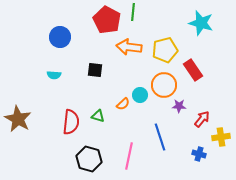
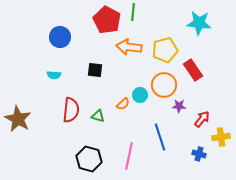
cyan star: moved 2 px left; rotated 10 degrees counterclockwise
red semicircle: moved 12 px up
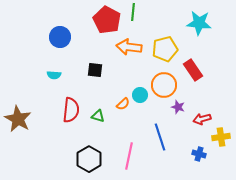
yellow pentagon: moved 1 px up
purple star: moved 1 px left, 1 px down; rotated 16 degrees clockwise
red arrow: rotated 144 degrees counterclockwise
black hexagon: rotated 15 degrees clockwise
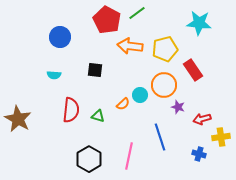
green line: moved 4 px right, 1 px down; rotated 48 degrees clockwise
orange arrow: moved 1 px right, 1 px up
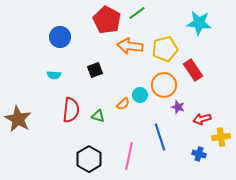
black square: rotated 28 degrees counterclockwise
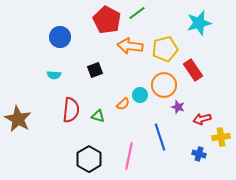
cyan star: rotated 20 degrees counterclockwise
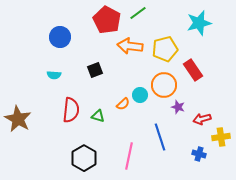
green line: moved 1 px right
black hexagon: moved 5 px left, 1 px up
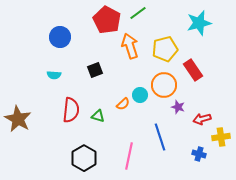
orange arrow: rotated 65 degrees clockwise
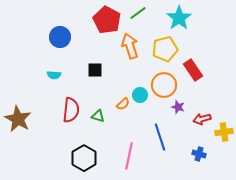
cyan star: moved 20 px left, 5 px up; rotated 20 degrees counterclockwise
black square: rotated 21 degrees clockwise
yellow cross: moved 3 px right, 5 px up
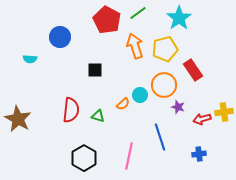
orange arrow: moved 5 px right
cyan semicircle: moved 24 px left, 16 px up
yellow cross: moved 20 px up
blue cross: rotated 24 degrees counterclockwise
